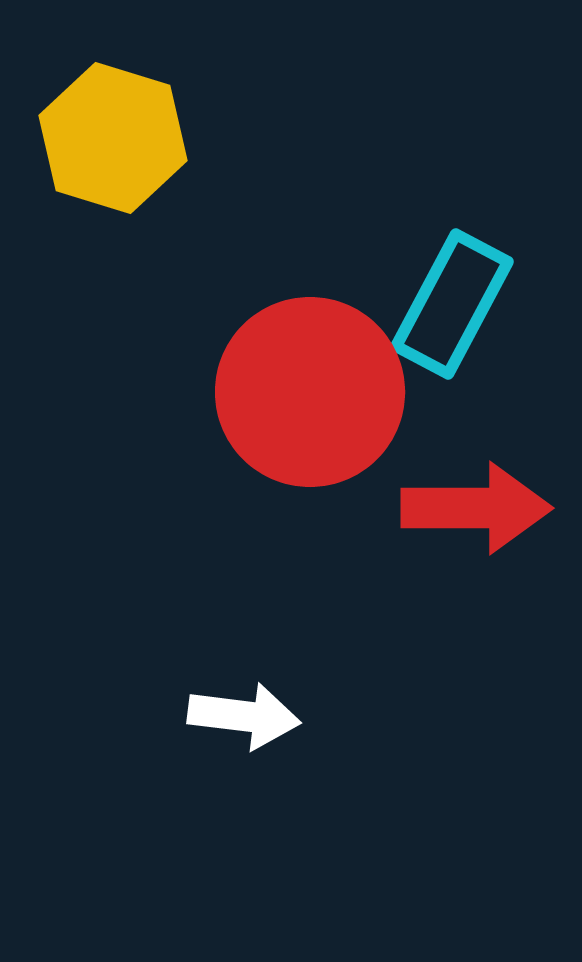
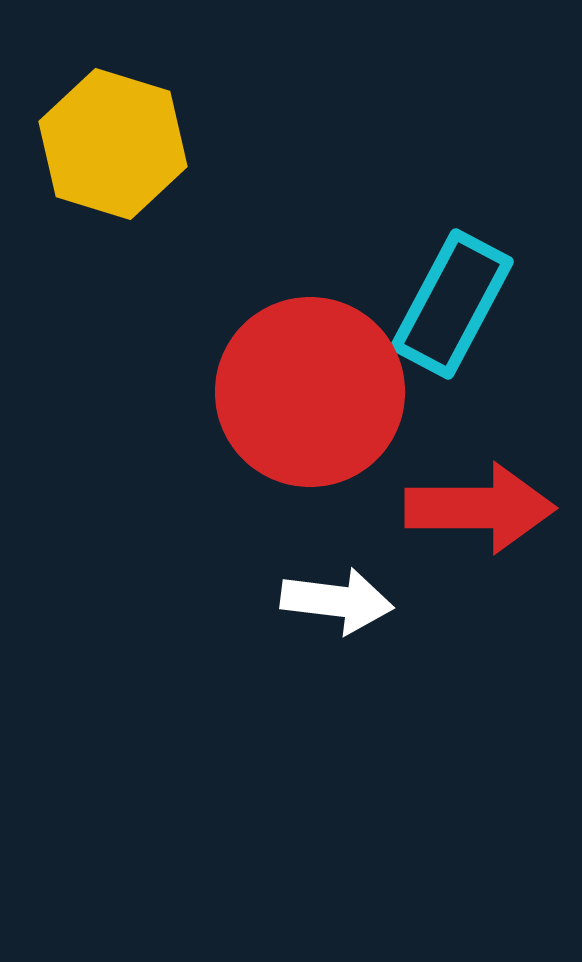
yellow hexagon: moved 6 px down
red arrow: moved 4 px right
white arrow: moved 93 px right, 115 px up
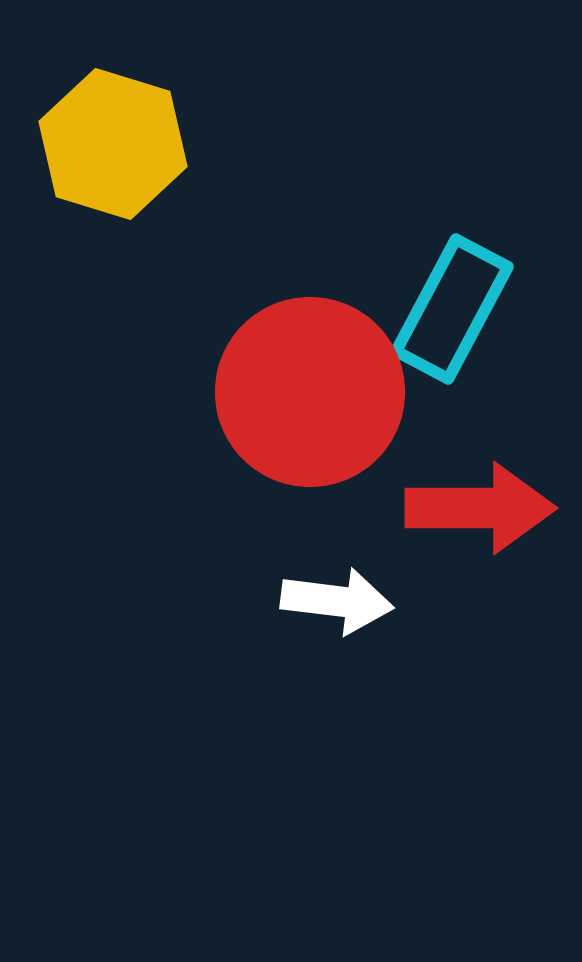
cyan rectangle: moved 5 px down
